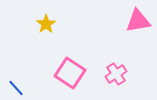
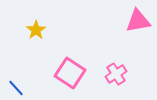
yellow star: moved 10 px left, 6 px down
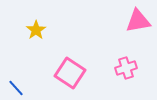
pink cross: moved 10 px right, 6 px up; rotated 15 degrees clockwise
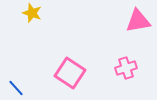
yellow star: moved 4 px left, 17 px up; rotated 18 degrees counterclockwise
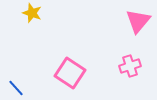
pink triangle: rotated 40 degrees counterclockwise
pink cross: moved 4 px right, 2 px up
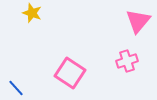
pink cross: moved 3 px left, 5 px up
